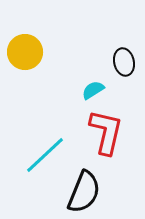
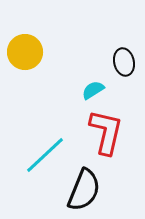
black semicircle: moved 2 px up
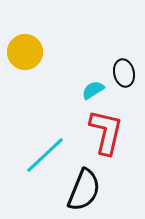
black ellipse: moved 11 px down
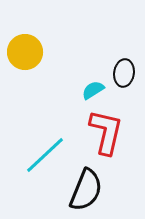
black ellipse: rotated 20 degrees clockwise
black semicircle: moved 2 px right
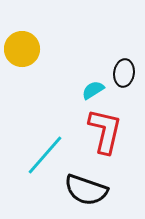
yellow circle: moved 3 px left, 3 px up
red L-shape: moved 1 px left, 1 px up
cyan line: rotated 6 degrees counterclockwise
black semicircle: rotated 87 degrees clockwise
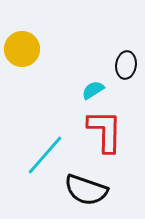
black ellipse: moved 2 px right, 8 px up
red L-shape: rotated 12 degrees counterclockwise
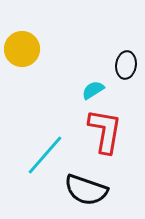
red L-shape: rotated 9 degrees clockwise
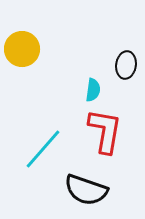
cyan semicircle: rotated 130 degrees clockwise
cyan line: moved 2 px left, 6 px up
